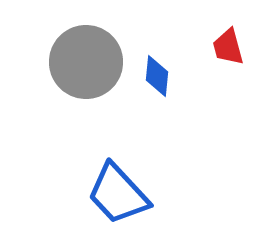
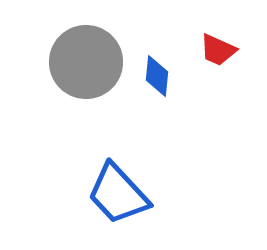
red trapezoid: moved 10 px left, 3 px down; rotated 51 degrees counterclockwise
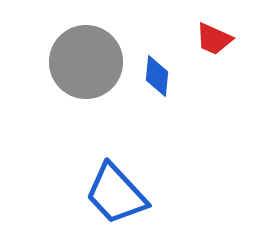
red trapezoid: moved 4 px left, 11 px up
blue trapezoid: moved 2 px left
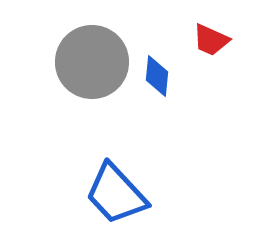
red trapezoid: moved 3 px left, 1 px down
gray circle: moved 6 px right
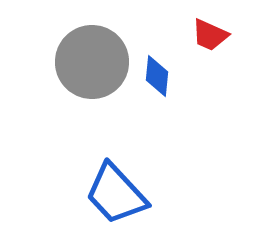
red trapezoid: moved 1 px left, 5 px up
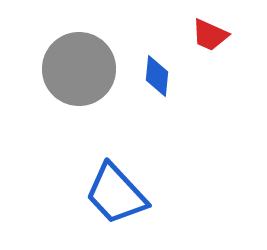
gray circle: moved 13 px left, 7 px down
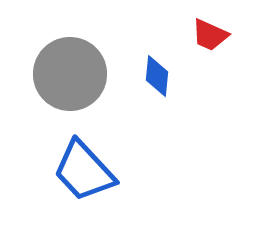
gray circle: moved 9 px left, 5 px down
blue trapezoid: moved 32 px left, 23 px up
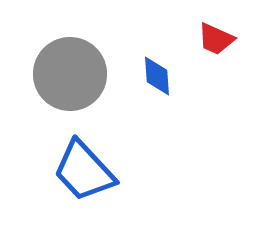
red trapezoid: moved 6 px right, 4 px down
blue diamond: rotated 9 degrees counterclockwise
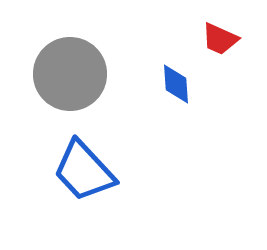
red trapezoid: moved 4 px right
blue diamond: moved 19 px right, 8 px down
